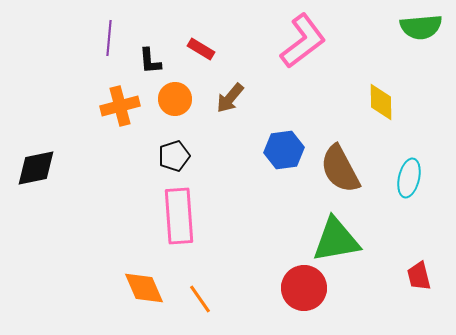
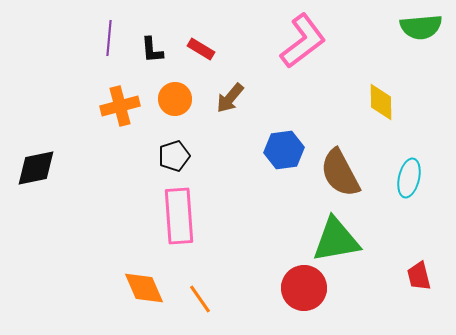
black L-shape: moved 2 px right, 11 px up
brown semicircle: moved 4 px down
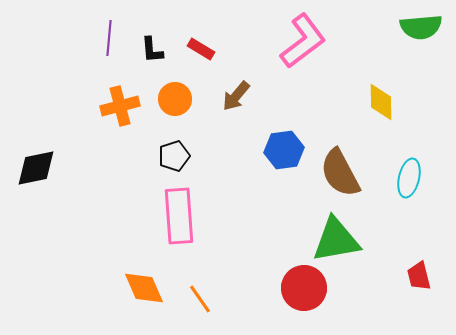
brown arrow: moved 6 px right, 2 px up
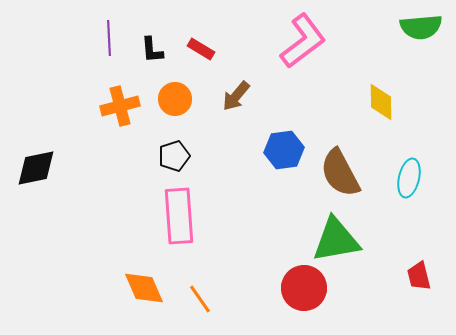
purple line: rotated 8 degrees counterclockwise
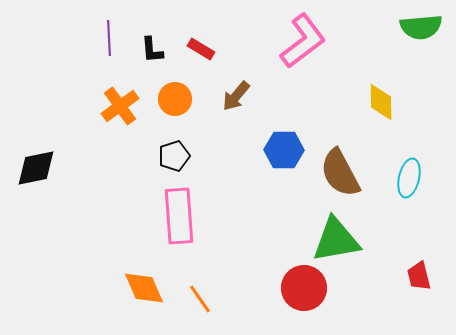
orange cross: rotated 21 degrees counterclockwise
blue hexagon: rotated 9 degrees clockwise
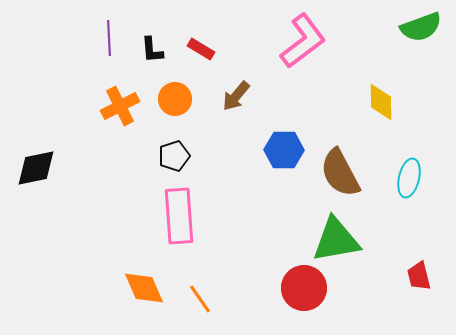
green semicircle: rotated 15 degrees counterclockwise
orange cross: rotated 9 degrees clockwise
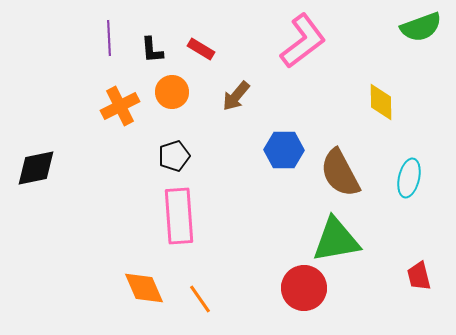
orange circle: moved 3 px left, 7 px up
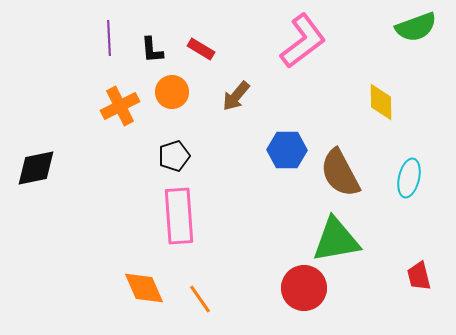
green semicircle: moved 5 px left
blue hexagon: moved 3 px right
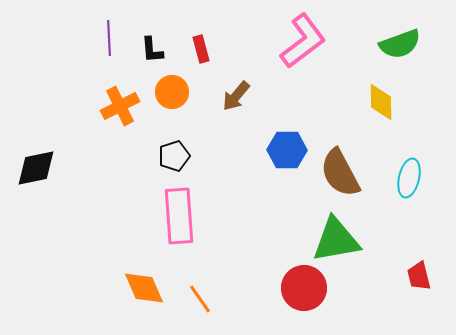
green semicircle: moved 16 px left, 17 px down
red rectangle: rotated 44 degrees clockwise
